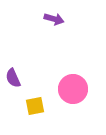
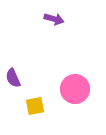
pink circle: moved 2 px right
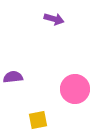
purple semicircle: moved 1 px up; rotated 108 degrees clockwise
yellow square: moved 3 px right, 14 px down
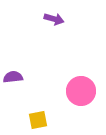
pink circle: moved 6 px right, 2 px down
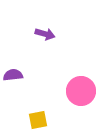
purple arrow: moved 9 px left, 15 px down
purple semicircle: moved 2 px up
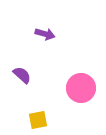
purple semicircle: moved 9 px right; rotated 48 degrees clockwise
pink circle: moved 3 px up
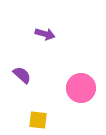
yellow square: rotated 18 degrees clockwise
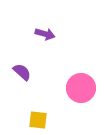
purple semicircle: moved 3 px up
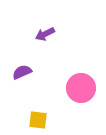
purple arrow: rotated 138 degrees clockwise
purple semicircle: rotated 66 degrees counterclockwise
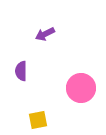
purple semicircle: moved 1 px left, 1 px up; rotated 66 degrees counterclockwise
yellow square: rotated 18 degrees counterclockwise
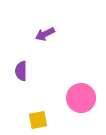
pink circle: moved 10 px down
